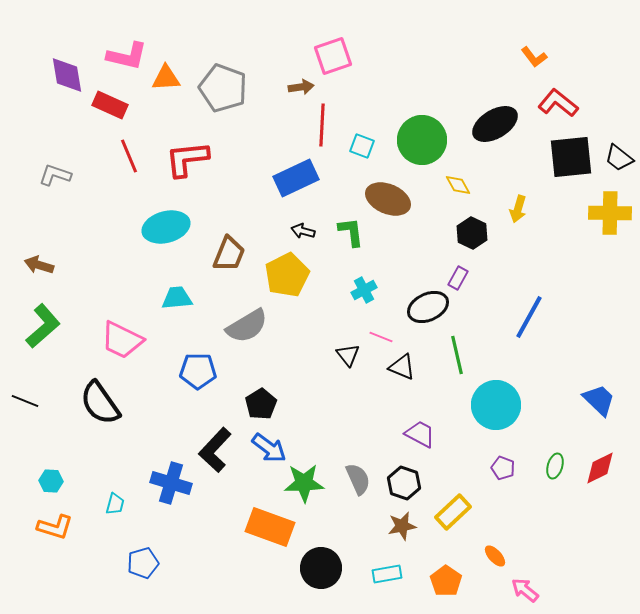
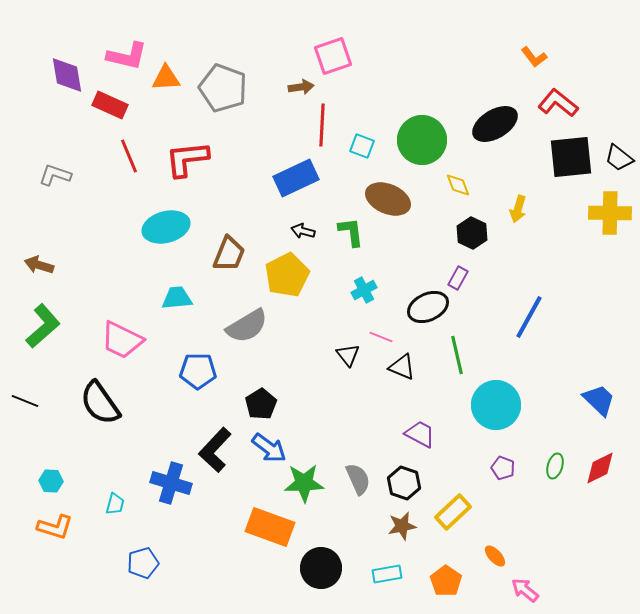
yellow diamond at (458, 185): rotated 8 degrees clockwise
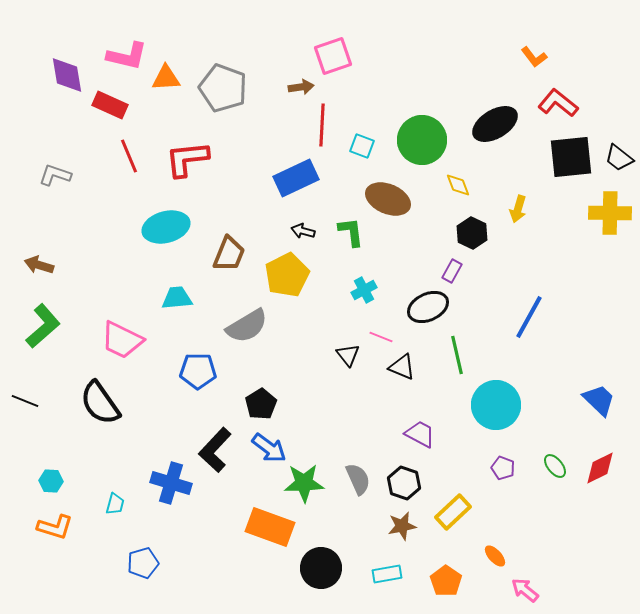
purple rectangle at (458, 278): moved 6 px left, 7 px up
green ellipse at (555, 466): rotated 55 degrees counterclockwise
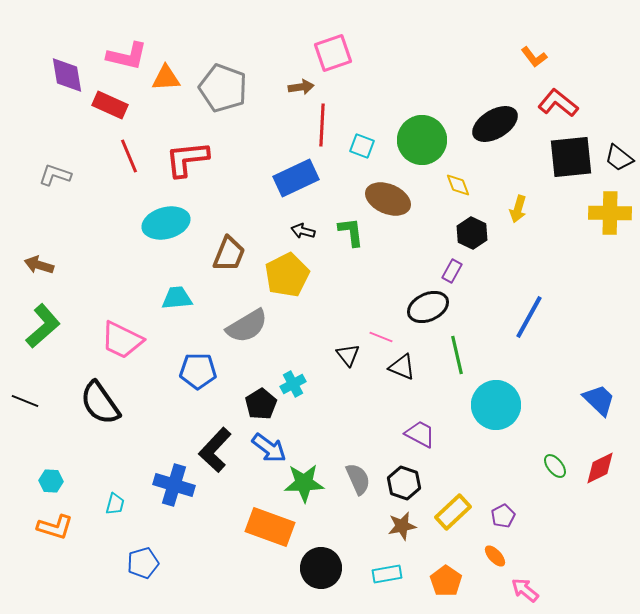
pink square at (333, 56): moved 3 px up
cyan ellipse at (166, 227): moved 4 px up
cyan cross at (364, 290): moved 71 px left, 94 px down
purple pentagon at (503, 468): moved 48 px down; rotated 25 degrees clockwise
blue cross at (171, 483): moved 3 px right, 2 px down
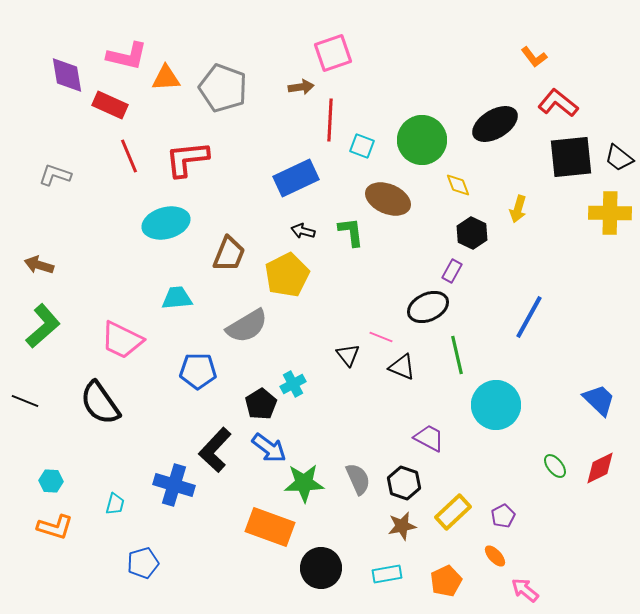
red line at (322, 125): moved 8 px right, 5 px up
purple trapezoid at (420, 434): moved 9 px right, 4 px down
orange pentagon at (446, 581): rotated 12 degrees clockwise
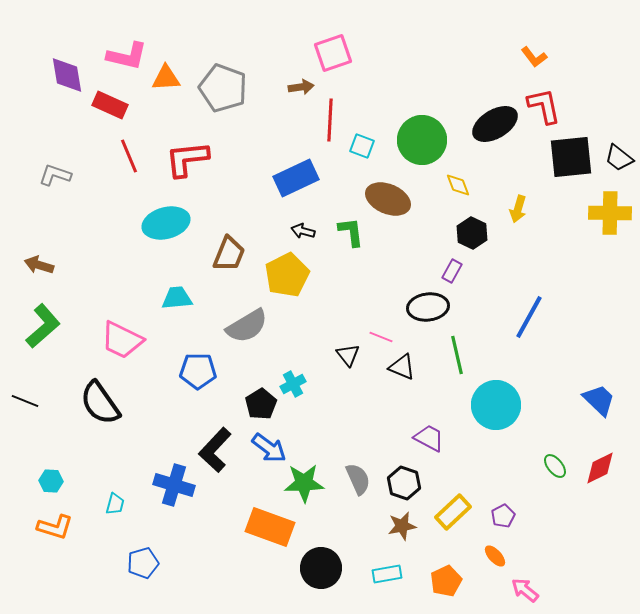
red L-shape at (558, 103): moved 14 px left, 3 px down; rotated 39 degrees clockwise
black ellipse at (428, 307): rotated 18 degrees clockwise
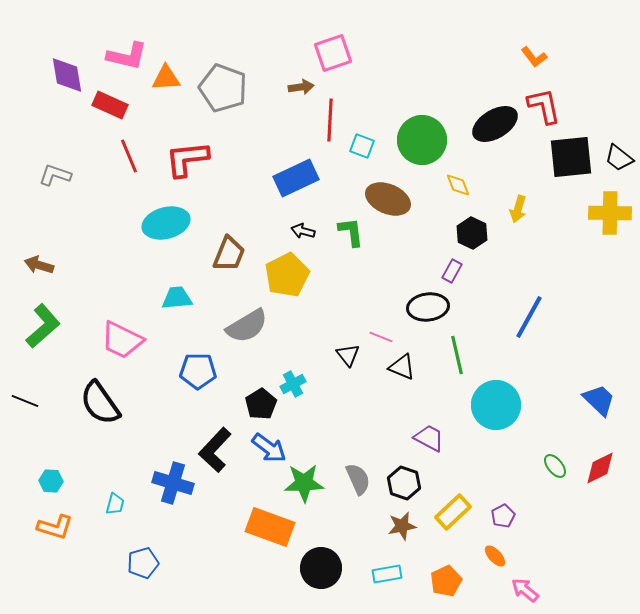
blue cross at (174, 485): moved 1 px left, 2 px up
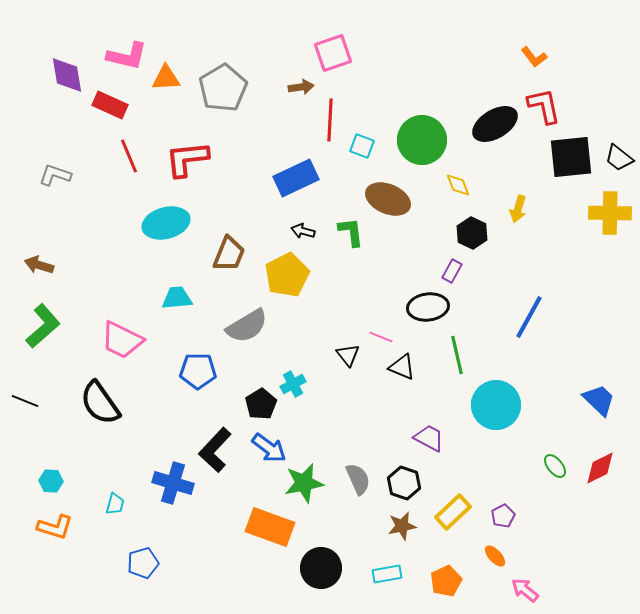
gray pentagon at (223, 88): rotated 21 degrees clockwise
green star at (304, 483): rotated 9 degrees counterclockwise
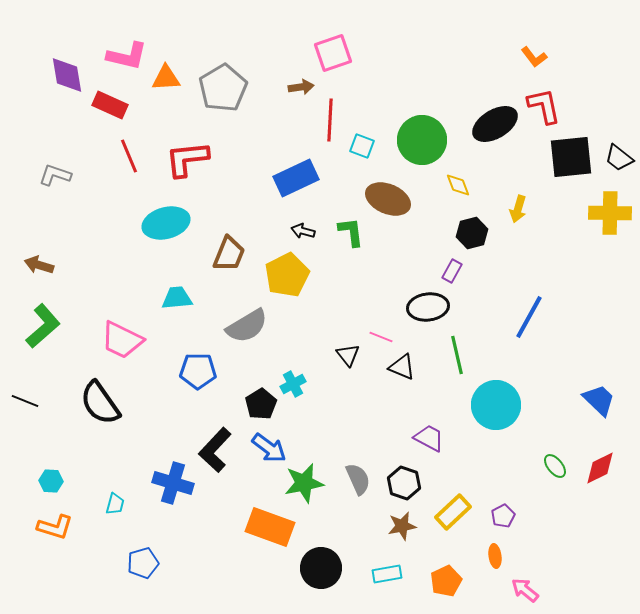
black hexagon at (472, 233): rotated 20 degrees clockwise
orange ellipse at (495, 556): rotated 35 degrees clockwise
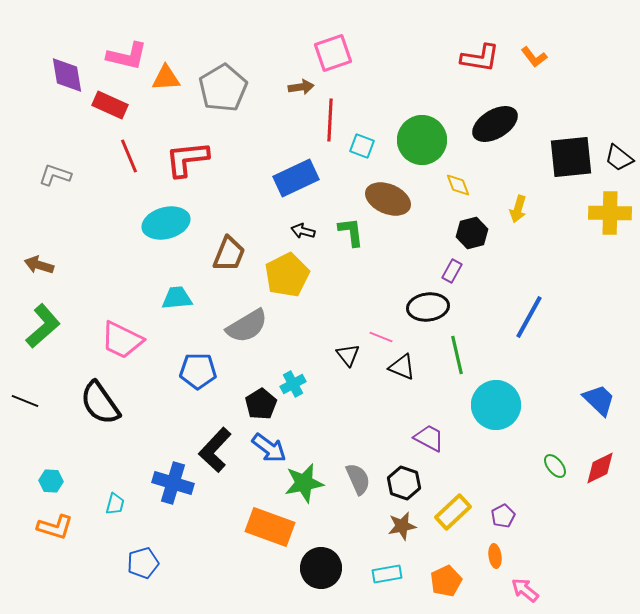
red L-shape at (544, 106): moved 64 px left, 48 px up; rotated 111 degrees clockwise
